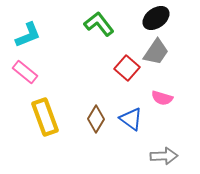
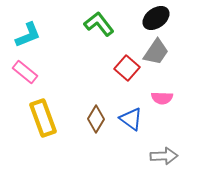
pink semicircle: rotated 15 degrees counterclockwise
yellow rectangle: moved 2 px left, 1 px down
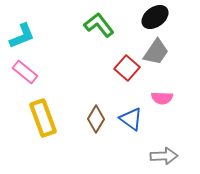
black ellipse: moved 1 px left, 1 px up
green L-shape: moved 1 px down
cyan L-shape: moved 6 px left, 1 px down
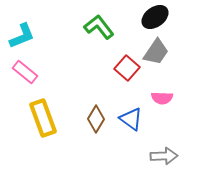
green L-shape: moved 2 px down
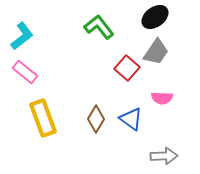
cyan L-shape: rotated 16 degrees counterclockwise
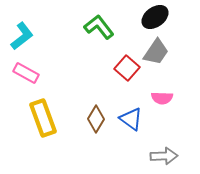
pink rectangle: moved 1 px right, 1 px down; rotated 10 degrees counterclockwise
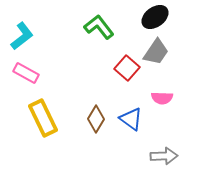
yellow rectangle: rotated 6 degrees counterclockwise
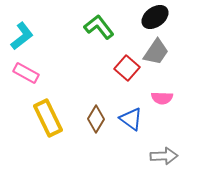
yellow rectangle: moved 5 px right
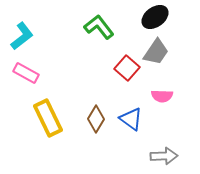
pink semicircle: moved 2 px up
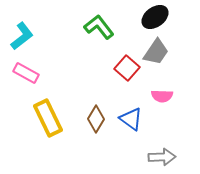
gray arrow: moved 2 px left, 1 px down
